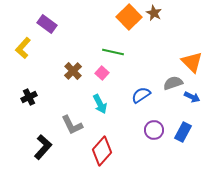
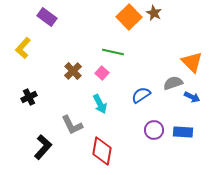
purple rectangle: moved 7 px up
blue rectangle: rotated 66 degrees clockwise
red diamond: rotated 32 degrees counterclockwise
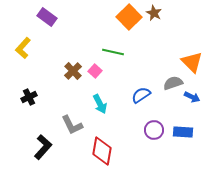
pink square: moved 7 px left, 2 px up
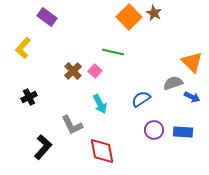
blue semicircle: moved 4 px down
red diamond: rotated 20 degrees counterclockwise
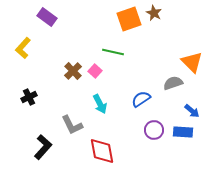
orange square: moved 2 px down; rotated 25 degrees clockwise
blue arrow: moved 14 px down; rotated 14 degrees clockwise
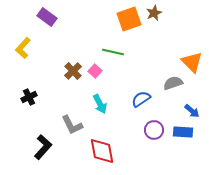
brown star: rotated 21 degrees clockwise
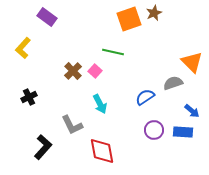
blue semicircle: moved 4 px right, 2 px up
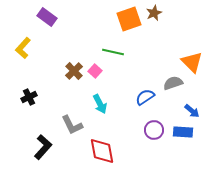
brown cross: moved 1 px right
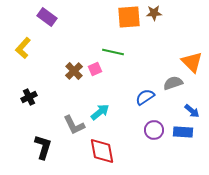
brown star: rotated 21 degrees clockwise
orange square: moved 2 px up; rotated 15 degrees clockwise
pink square: moved 2 px up; rotated 24 degrees clockwise
cyan arrow: moved 8 px down; rotated 102 degrees counterclockwise
gray L-shape: moved 2 px right
black L-shape: rotated 25 degrees counterclockwise
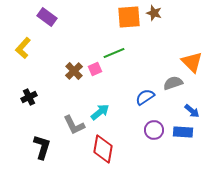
brown star: rotated 21 degrees clockwise
green line: moved 1 px right, 1 px down; rotated 35 degrees counterclockwise
black L-shape: moved 1 px left
red diamond: moved 1 px right, 2 px up; rotated 20 degrees clockwise
